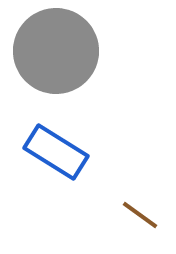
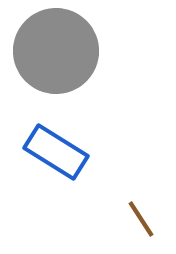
brown line: moved 1 px right, 4 px down; rotated 21 degrees clockwise
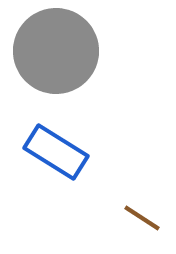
brown line: moved 1 px right, 1 px up; rotated 24 degrees counterclockwise
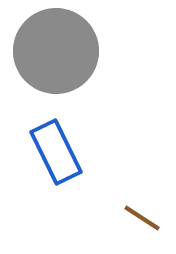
blue rectangle: rotated 32 degrees clockwise
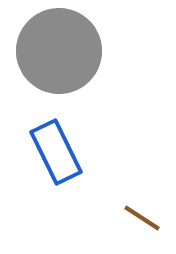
gray circle: moved 3 px right
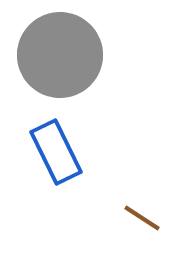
gray circle: moved 1 px right, 4 px down
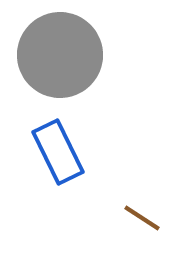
blue rectangle: moved 2 px right
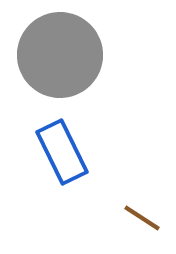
blue rectangle: moved 4 px right
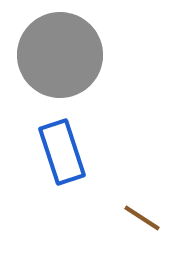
blue rectangle: rotated 8 degrees clockwise
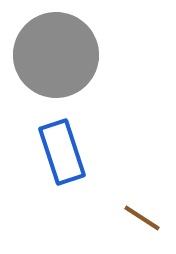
gray circle: moved 4 px left
